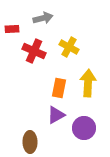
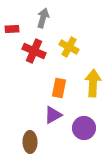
gray arrow: rotated 60 degrees counterclockwise
yellow arrow: moved 5 px right
purple triangle: moved 3 px left
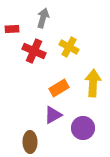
orange rectangle: rotated 48 degrees clockwise
purple circle: moved 1 px left
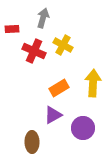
yellow cross: moved 6 px left, 2 px up
brown ellipse: moved 2 px right
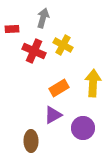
brown ellipse: moved 1 px left, 1 px up
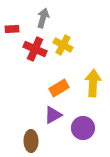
red cross: moved 1 px right, 2 px up
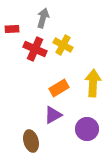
purple circle: moved 4 px right, 1 px down
brown ellipse: rotated 15 degrees counterclockwise
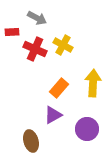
gray arrow: moved 6 px left; rotated 102 degrees clockwise
red rectangle: moved 3 px down
orange rectangle: rotated 18 degrees counterclockwise
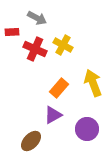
yellow arrow: rotated 24 degrees counterclockwise
brown ellipse: rotated 60 degrees clockwise
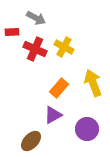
gray arrow: moved 1 px left
yellow cross: moved 1 px right, 2 px down
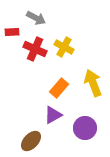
purple circle: moved 2 px left, 1 px up
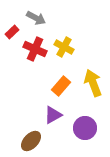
red rectangle: rotated 40 degrees counterclockwise
orange rectangle: moved 2 px right, 2 px up
